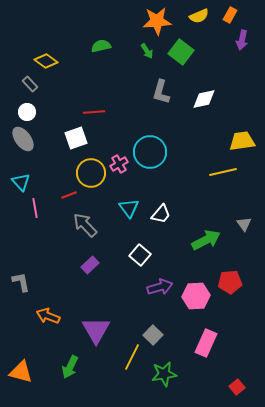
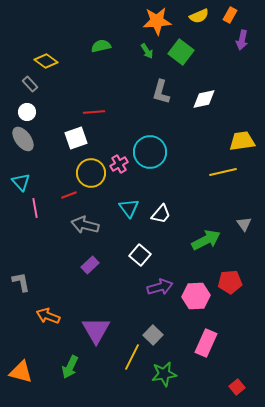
gray arrow at (85, 225): rotated 32 degrees counterclockwise
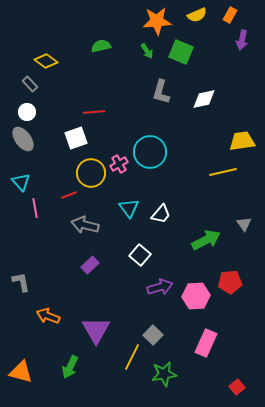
yellow semicircle at (199, 16): moved 2 px left, 1 px up
green square at (181, 52): rotated 15 degrees counterclockwise
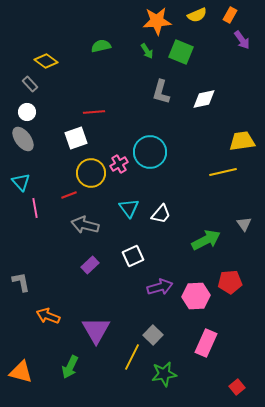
purple arrow at (242, 40): rotated 48 degrees counterclockwise
white square at (140, 255): moved 7 px left, 1 px down; rotated 25 degrees clockwise
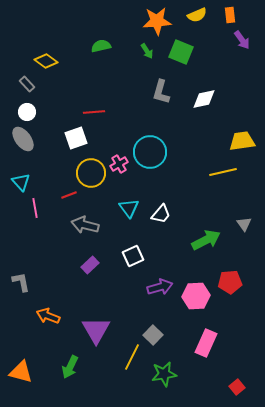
orange rectangle at (230, 15): rotated 35 degrees counterclockwise
gray rectangle at (30, 84): moved 3 px left
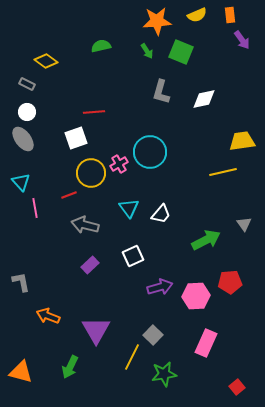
gray rectangle at (27, 84): rotated 21 degrees counterclockwise
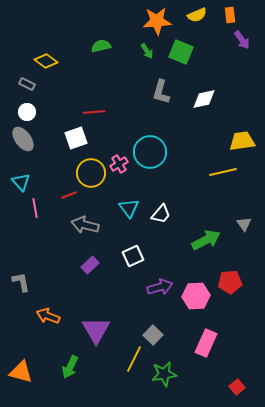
yellow line at (132, 357): moved 2 px right, 2 px down
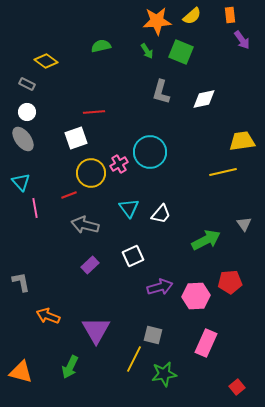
yellow semicircle at (197, 15): moved 5 px left, 1 px down; rotated 18 degrees counterclockwise
gray square at (153, 335): rotated 30 degrees counterclockwise
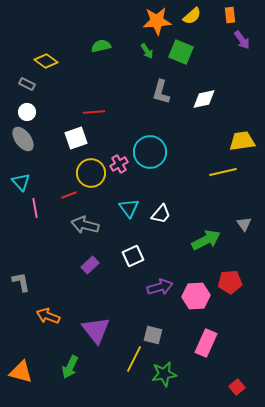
purple triangle at (96, 330): rotated 8 degrees counterclockwise
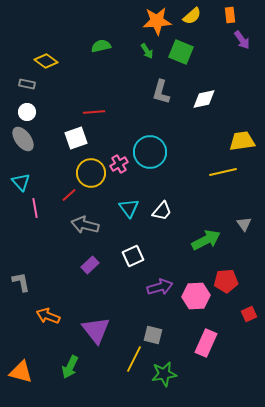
gray rectangle at (27, 84): rotated 14 degrees counterclockwise
red line at (69, 195): rotated 21 degrees counterclockwise
white trapezoid at (161, 214): moved 1 px right, 3 px up
red pentagon at (230, 282): moved 4 px left, 1 px up
red square at (237, 387): moved 12 px right, 73 px up; rotated 14 degrees clockwise
